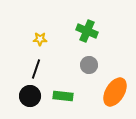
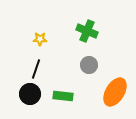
black circle: moved 2 px up
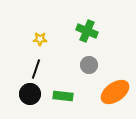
orange ellipse: rotated 24 degrees clockwise
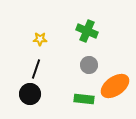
orange ellipse: moved 6 px up
green rectangle: moved 21 px right, 3 px down
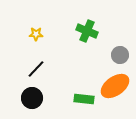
yellow star: moved 4 px left, 5 px up
gray circle: moved 31 px right, 10 px up
black line: rotated 24 degrees clockwise
black circle: moved 2 px right, 4 px down
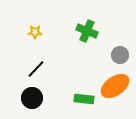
yellow star: moved 1 px left, 2 px up
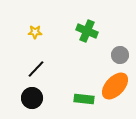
orange ellipse: rotated 12 degrees counterclockwise
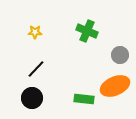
orange ellipse: rotated 24 degrees clockwise
